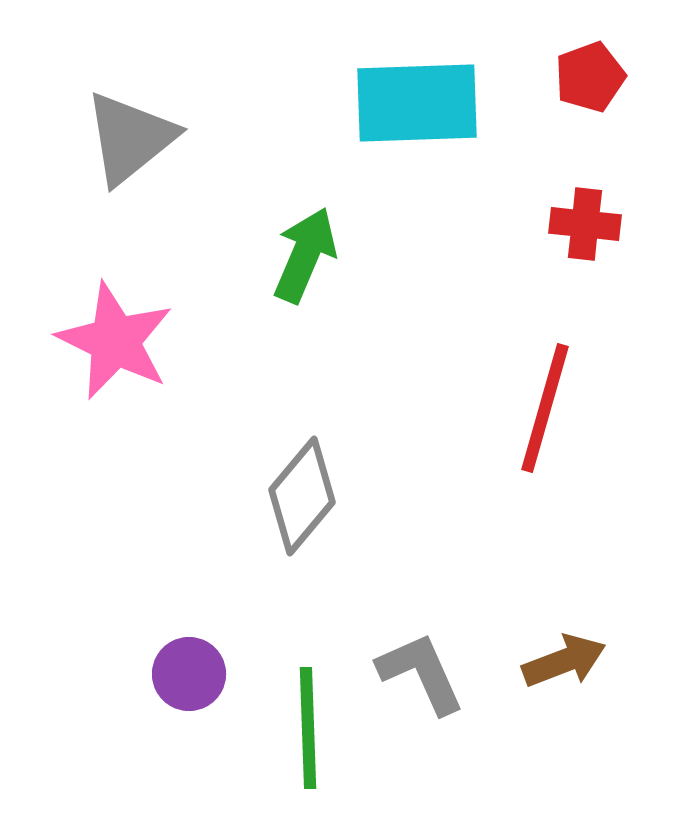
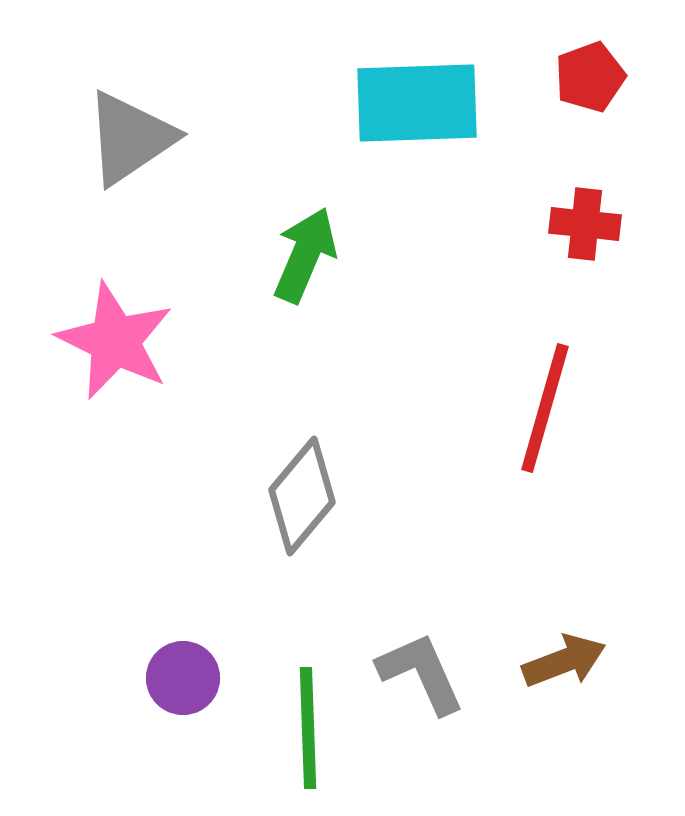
gray triangle: rotated 5 degrees clockwise
purple circle: moved 6 px left, 4 px down
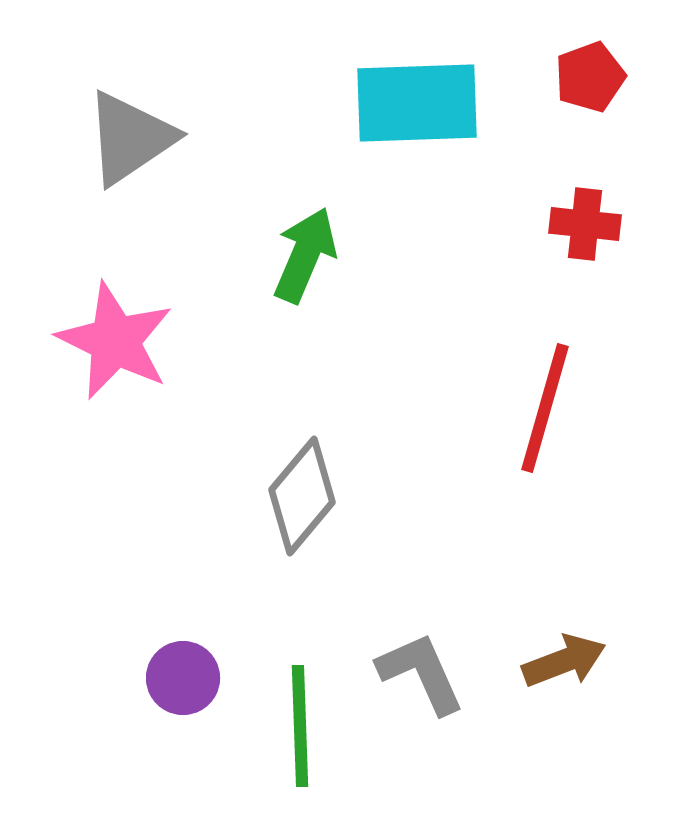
green line: moved 8 px left, 2 px up
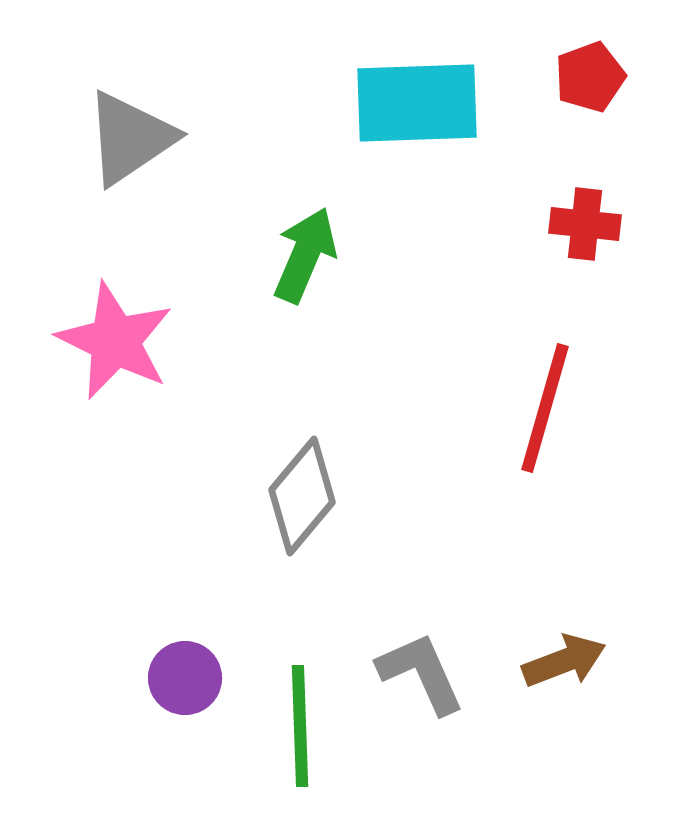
purple circle: moved 2 px right
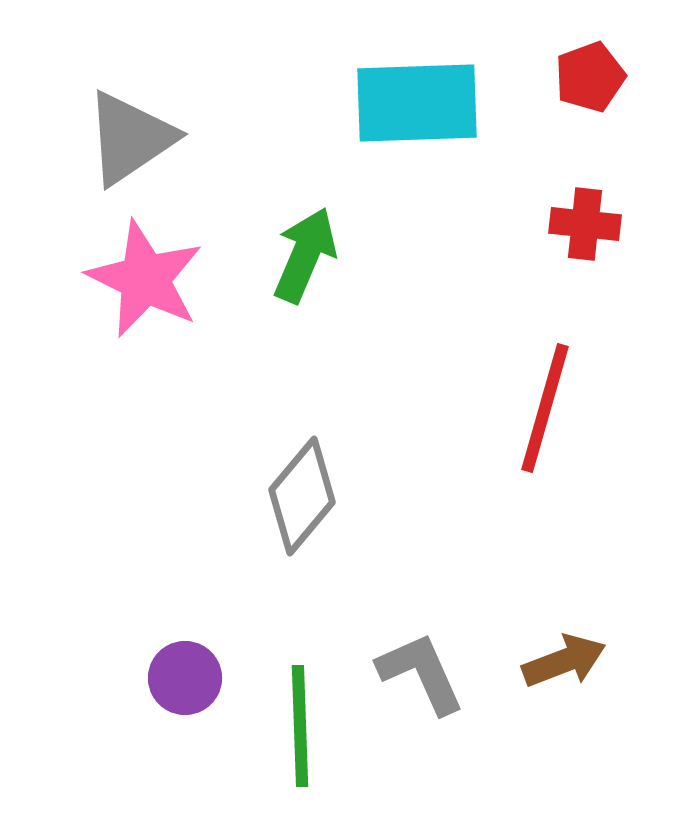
pink star: moved 30 px right, 62 px up
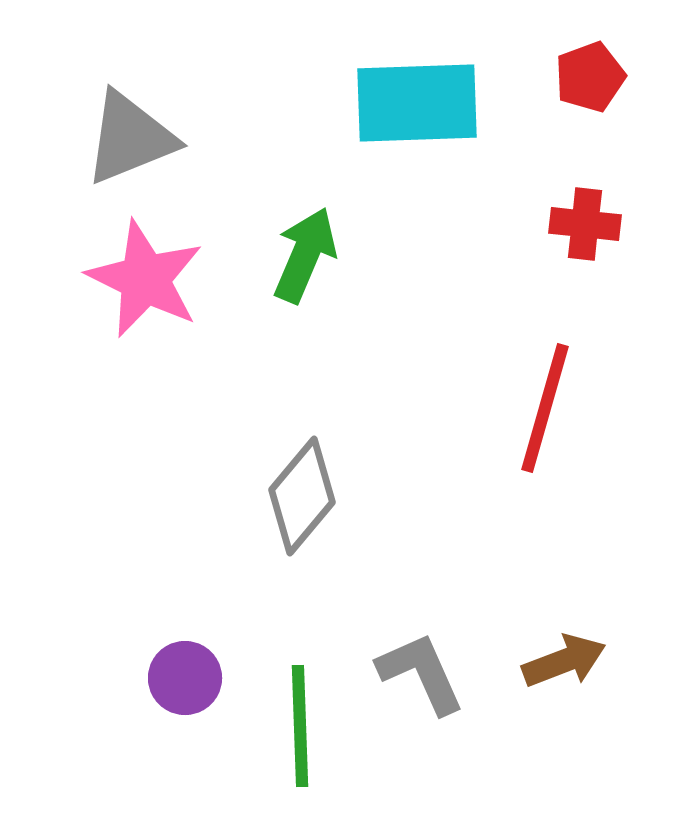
gray triangle: rotated 12 degrees clockwise
